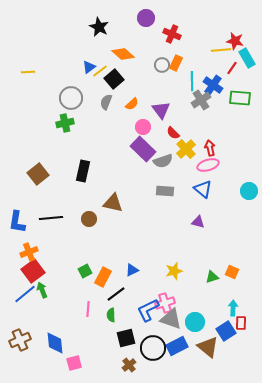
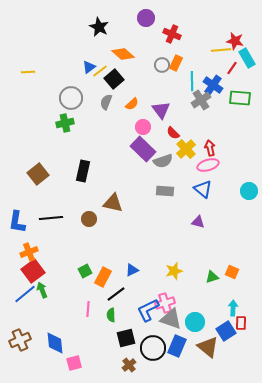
blue rectangle at (177, 346): rotated 40 degrees counterclockwise
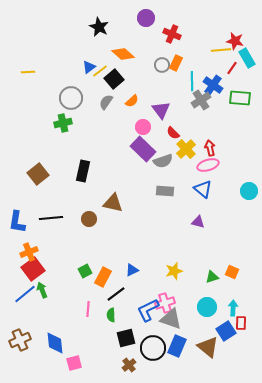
gray semicircle at (106, 102): rotated 14 degrees clockwise
orange semicircle at (132, 104): moved 3 px up
green cross at (65, 123): moved 2 px left
red square at (33, 271): moved 2 px up
cyan circle at (195, 322): moved 12 px right, 15 px up
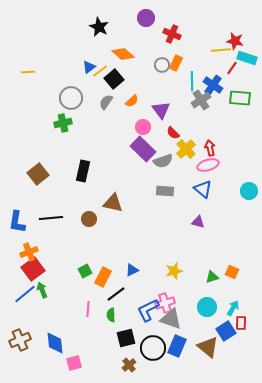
cyan rectangle at (247, 58): rotated 42 degrees counterclockwise
cyan arrow at (233, 308): rotated 28 degrees clockwise
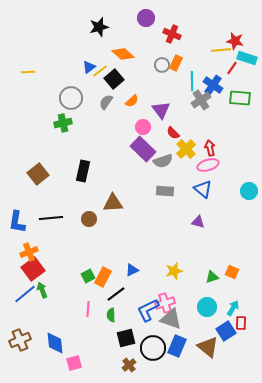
black star at (99, 27): rotated 30 degrees clockwise
brown triangle at (113, 203): rotated 15 degrees counterclockwise
green square at (85, 271): moved 3 px right, 5 px down
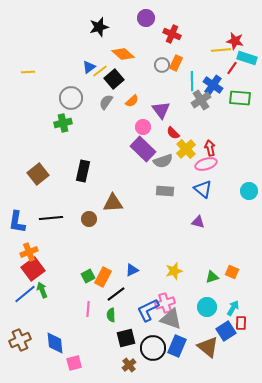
pink ellipse at (208, 165): moved 2 px left, 1 px up
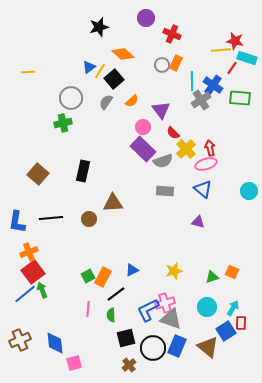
yellow line at (100, 71): rotated 21 degrees counterclockwise
brown square at (38, 174): rotated 10 degrees counterclockwise
red square at (33, 269): moved 3 px down
